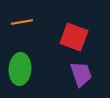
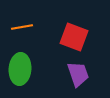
orange line: moved 5 px down
purple trapezoid: moved 3 px left
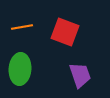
red square: moved 9 px left, 5 px up
purple trapezoid: moved 2 px right, 1 px down
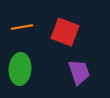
purple trapezoid: moved 1 px left, 3 px up
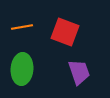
green ellipse: moved 2 px right
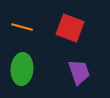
orange line: rotated 25 degrees clockwise
red square: moved 5 px right, 4 px up
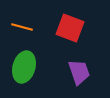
green ellipse: moved 2 px right, 2 px up; rotated 12 degrees clockwise
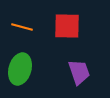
red square: moved 3 px left, 2 px up; rotated 20 degrees counterclockwise
green ellipse: moved 4 px left, 2 px down
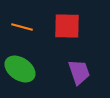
green ellipse: rotated 72 degrees counterclockwise
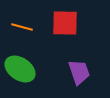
red square: moved 2 px left, 3 px up
